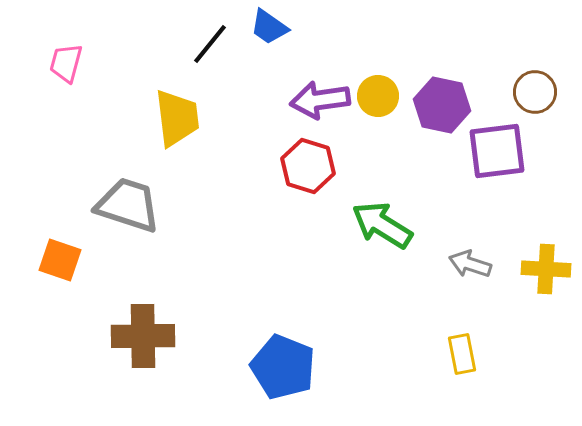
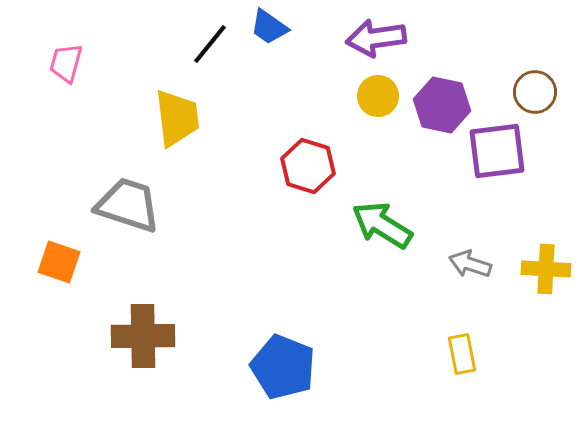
purple arrow: moved 56 px right, 62 px up
orange square: moved 1 px left, 2 px down
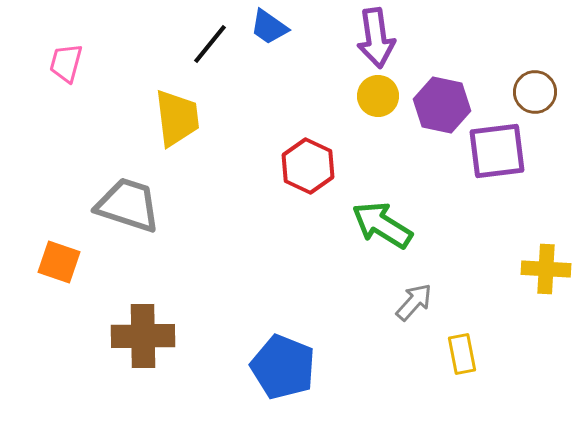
purple arrow: rotated 90 degrees counterclockwise
red hexagon: rotated 8 degrees clockwise
gray arrow: moved 56 px left, 38 px down; rotated 114 degrees clockwise
